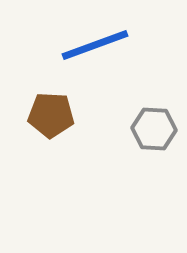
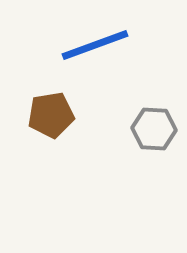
brown pentagon: rotated 12 degrees counterclockwise
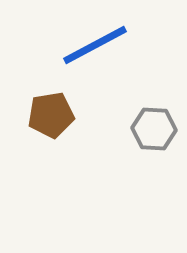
blue line: rotated 8 degrees counterclockwise
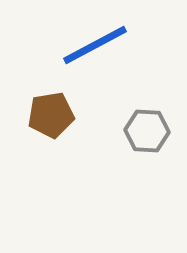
gray hexagon: moved 7 px left, 2 px down
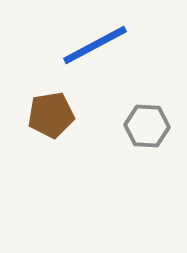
gray hexagon: moved 5 px up
